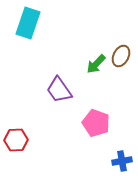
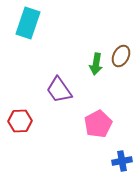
green arrow: rotated 35 degrees counterclockwise
pink pentagon: moved 2 px right, 1 px down; rotated 24 degrees clockwise
red hexagon: moved 4 px right, 19 px up
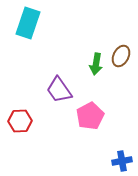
pink pentagon: moved 8 px left, 8 px up
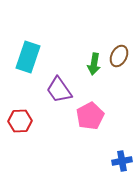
cyan rectangle: moved 34 px down
brown ellipse: moved 2 px left
green arrow: moved 2 px left
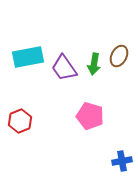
cyan rectangle: rotated 60 degrees clockwise
purple trapezoid: moved 5 px right, 22 px up
pink pentagon: rotated 28 degrees counterclockwise
red hexagon: rotated 20 degrees counterclockwise
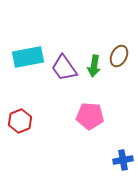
green arrow: moved 2 px down
pink pentagon: rotated 12 degrees counterclockwise
blue cross: moved 1 px right, 1 px up
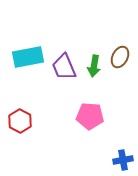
brown ellipse: moved 1 px right, 1 px down
purple trapezoid: moved 1 px up; rotated 12 degrees clockwise
red hexagon: rotated 10 degrees counterclockwise
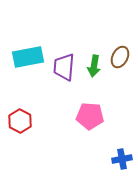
purple trapezoid: rotated 28 degrees clockwise
blue cross: moved 1 px left, 1 px up
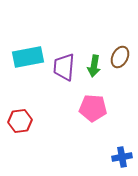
pink pentagon: moved 3 px right, 8 px up
red hexagon: rotated 25 degrees clockwise
blue cross: moved 2 px up
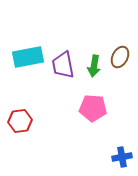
purple trapezoid: moved 1 px left, 2 px up; rotated 16 degrees counterclockwise
